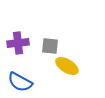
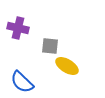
purple cross: moved 15 px up; rotated 20 degrees clockwise
blue semicircle: moved 2 px right; rotated 15 degrees clockwise
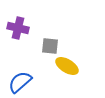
blue semicircle: moved 2 px left; rotated 95 degrees clockwise
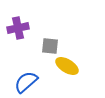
purple cross: rotated 25 degrees counterclockwise
blue semicircle: moved 6 px right
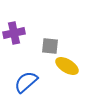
purple cross: moved 4 px left, 5 px down
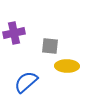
yellow ellipse: rotated 30 degrees counterclockwise
